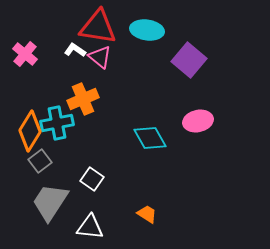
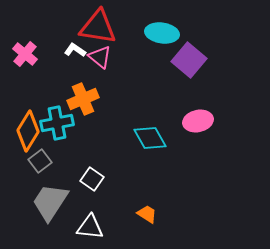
cyan ellipse: moved 15 px right, 3 px down
orange diamond: moved 2 px left
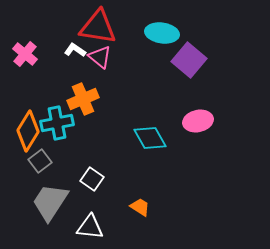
orange trapezoid: moved 7 px left, 7 px up
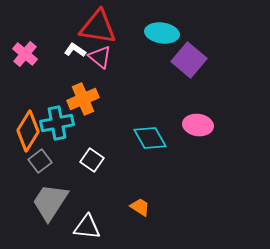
pink ellipse: moved 4 px down; rotated 20 degrees clockwise
white square: moved 19 px up
white triangle: moved 3 px left
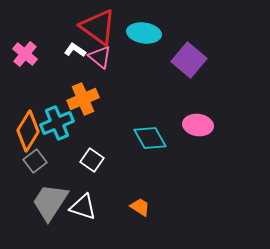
red triangle: rotated 27 degrees clockwise
cyan ellipse: moved 18 px left
cyan cross: rotated 12 degrees counterclockwise
gray square: moved 5 px left
white triangle: moved 4 px left, 20 px up; rotated 12 degrees clockwise
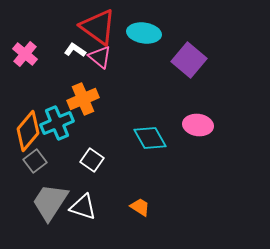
orange diamond: rotated 9 degrees clockwise
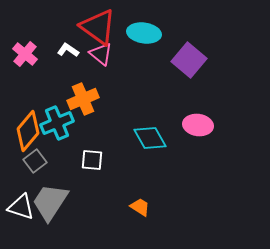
white L-shape: moved 7 px left
pink triangle: moved 1 px right, 3 px up
white square: rotated 30 degrees counterclockwise
white triangle: moved 62 px left
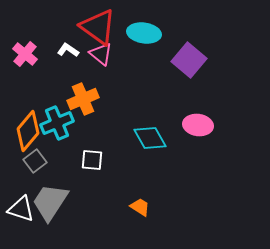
white triangle: moved 2 px down
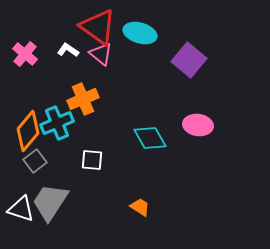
cyan ellipse: moved 4 px left; rotated 8 degrees clockwise
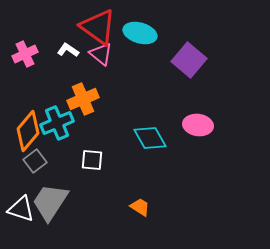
pink cross: rotated 25 degrees clockwise
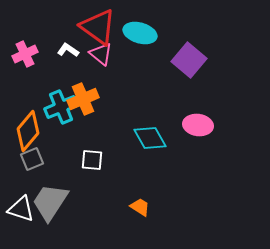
cyan cross: moved 4 px right, 16 px up
gray square: moved 3 px left, 2 px up; rotated 15 degrees clockwise
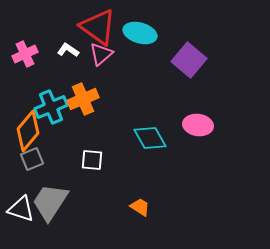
pink triangle: rotated 40 degrees clockwise
cyan cross: moved 10 px left
